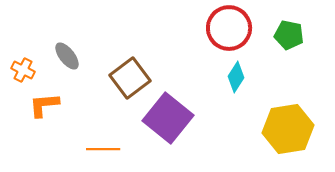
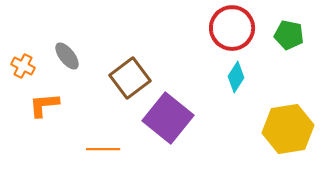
red circle: moved 3 px right
orange cross: moved 4 px up
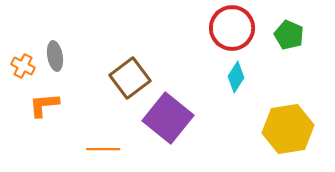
green pentagon: rotated 12 degrees clockwise
gray ellipse: moved 12 px left; rotated 28 degrees clockwise
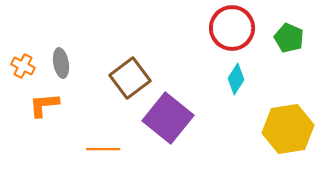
green pentagon: moved 3 px down
gray ellipse: moved 6 px right, 7 px down
cyan diamond: moved 2 px down
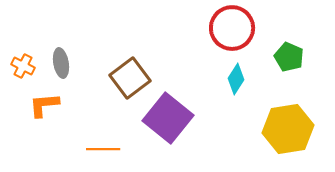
green pentagon: moved 19 px down
